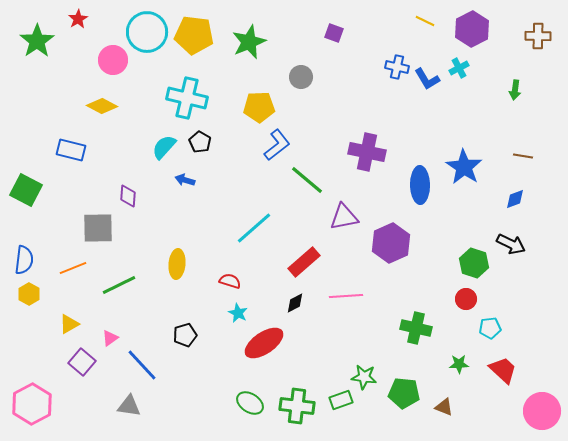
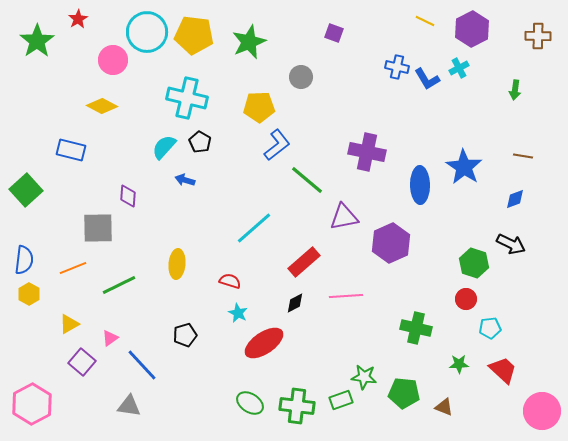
green square at (26, 190): rotated 20 degrees clockwise
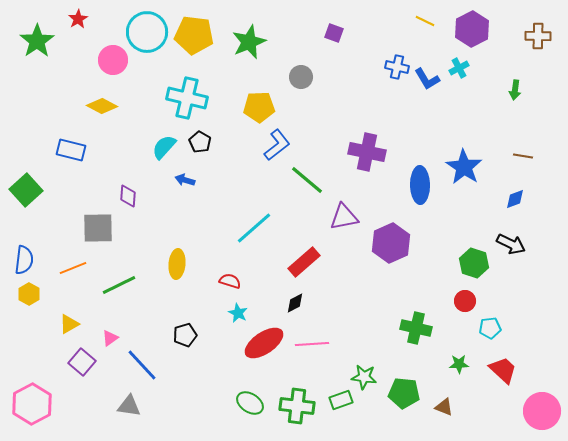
pink line at (346, 296): moved 34 px left, 48 px down
red circle at (466, 299): moved 1 px left, 2 px down
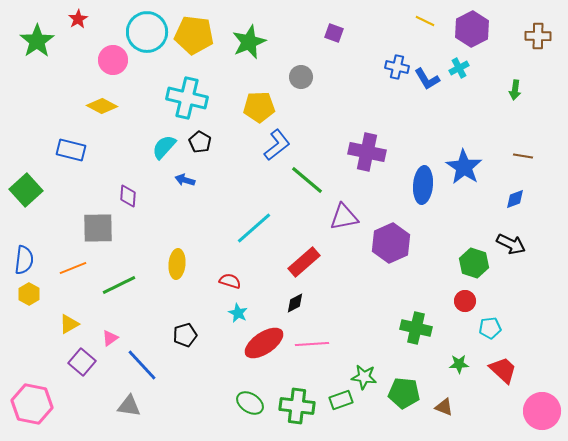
blue ellipse at (420, 185): moved 3 px right; rotated 6 degrees clockwise
pink hexagon at (32, 404): rotated 21 degrees counterclockwise
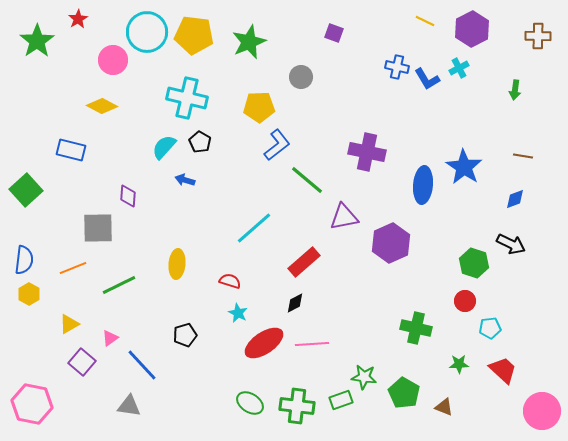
green pentagon at (404, 393): rotated 24 degrees clockwise
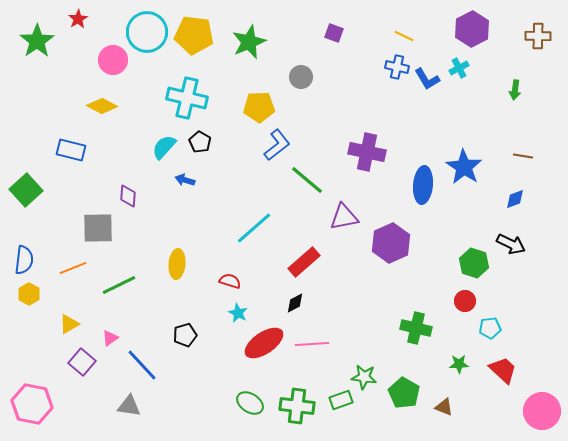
yellow line at (425, 21): moved 21 px left, 15 px down
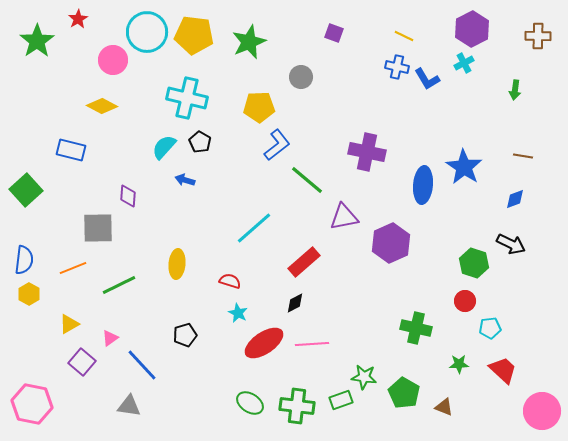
cyan cross at (459, 68): moved 5 px right, 5 px up
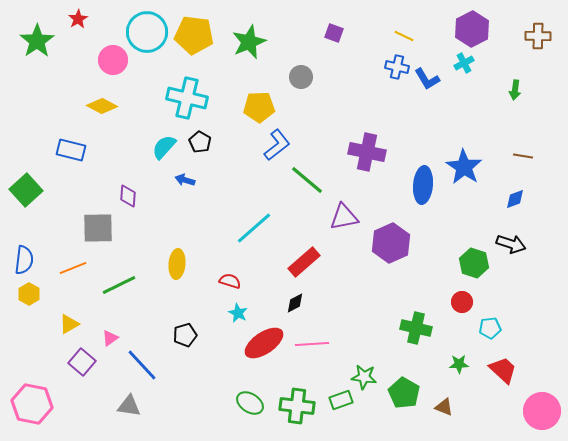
black arrow at (511, 244): rotated 8 degrees counterclockwise
red circle at (465, 301): moved 3 px left, 1 px down
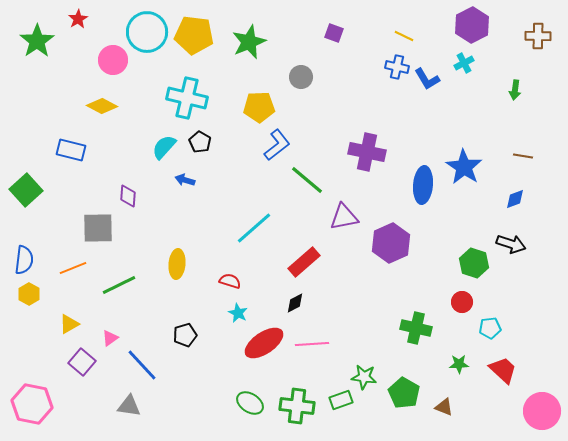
purple hexagon at (472, 29): moved 4 px up
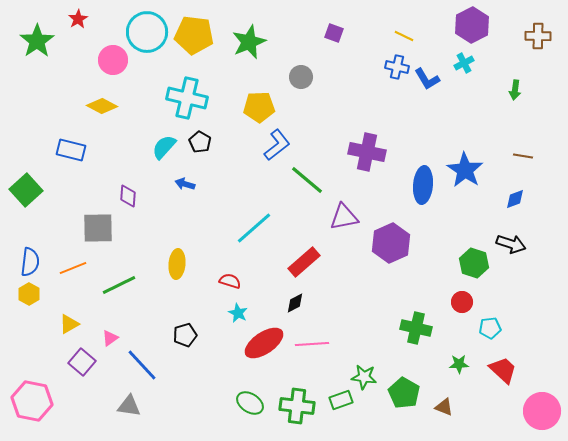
blue star at (464, 167): moved 1 px right, 3 px down
blue arrow at (185, 180): moved 4 px down
blue semicircle at (24, 260): moved 6 px right, 2 px down
pink hexagon at (32, 404): moved 3 px up
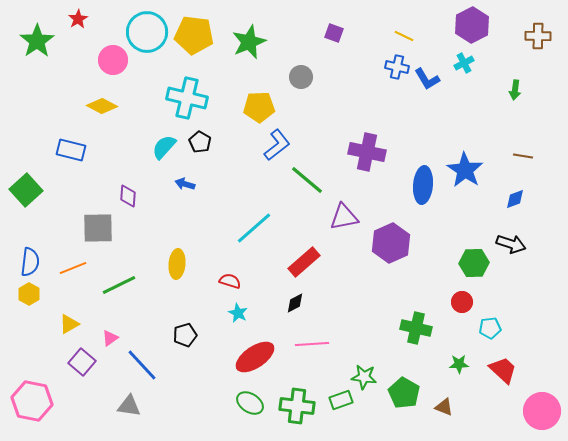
green hexagon at (474, 263): rotated 20 degrees counterclockwise
red ellipse at (264, 343): moved 9 px left, 14 px down
